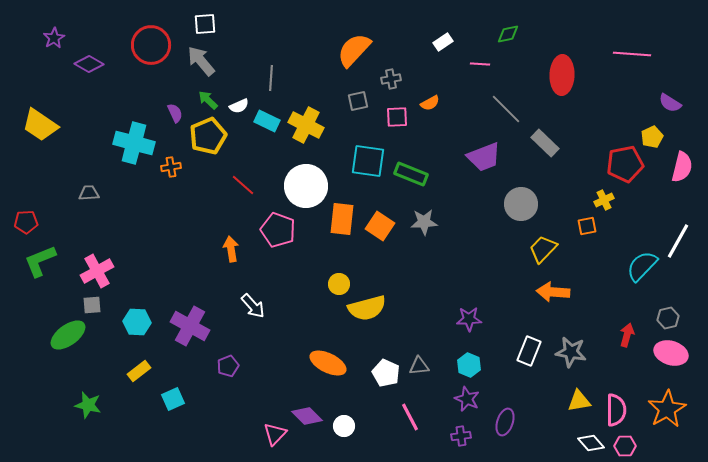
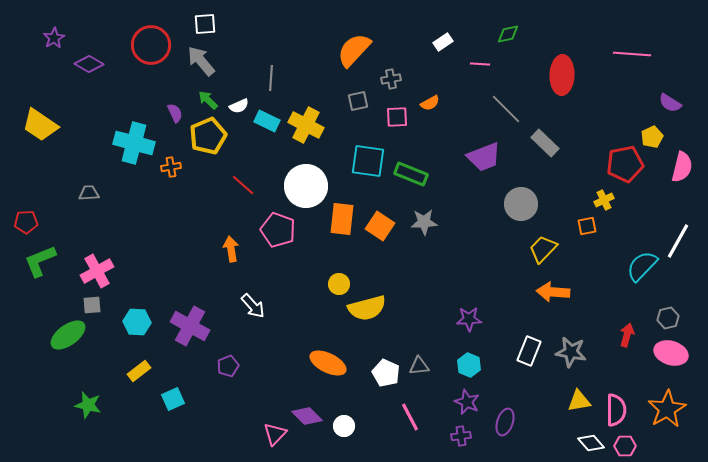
purple star at (467, 399): moved 3 px down
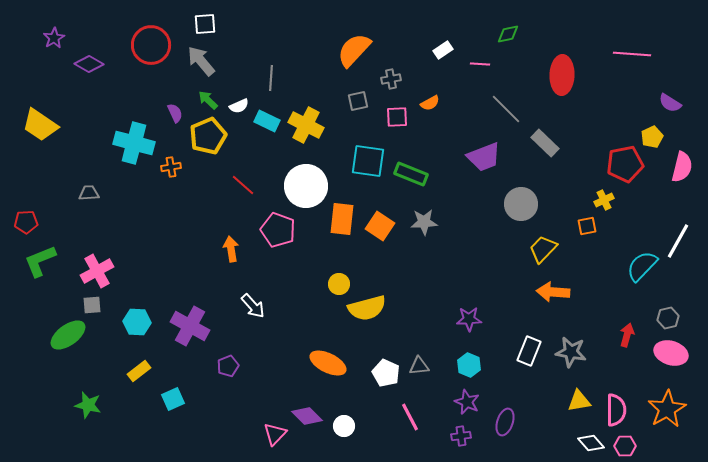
white rectangle at (443, 42): moved 8 px down
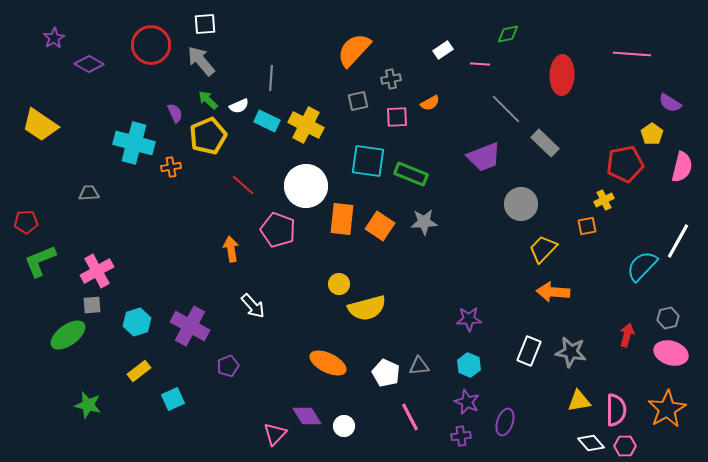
yellow pentagon at (652, 137): moved 3 px up; rotated 10 degrees counterclockwise
cyan hexagon at (137, 322): rotated 20 degrees counterclockwise
purple diamond at (307, 416): rotated 12 degrees clockwise
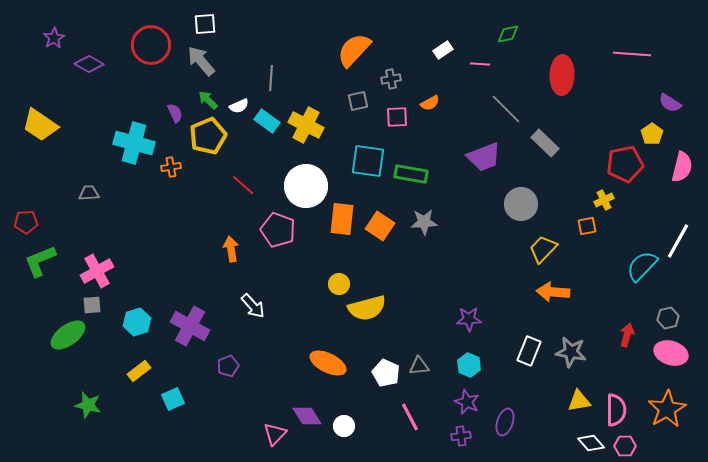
cyan rectangle at (267, 121): rotated 10 degrees clockwise
green rectangle at (411, 174): rotated 12 degrees counterclockwise
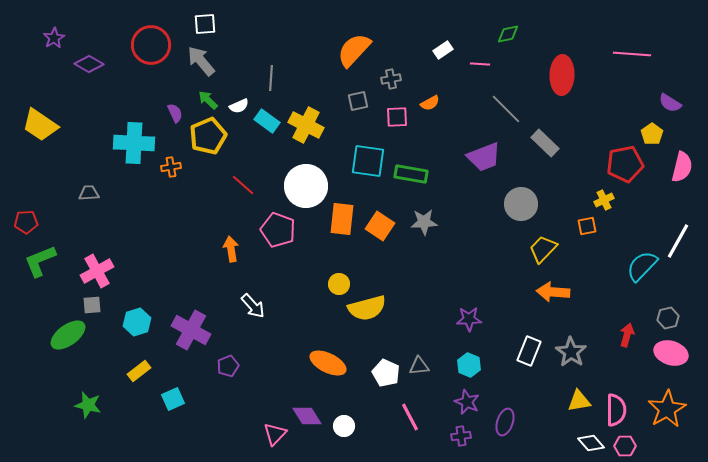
cyan cross at (134, 143): rotated 12 degrees counterclockwise
purple cross at (190, 326): moved 1 px right, 4 px down
gray star at (571, 352): rotated 24 degrees clockwise
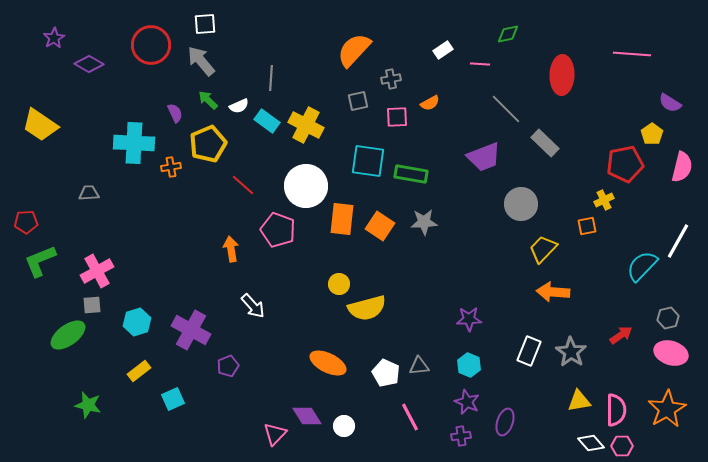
yellow pentagon at (208, 136): moved 8 px down
red arrow at (627, 335): moved 6 px left; rotated 40 degrees clockwise
pink hexagon at (625, 446): moved 3 px left
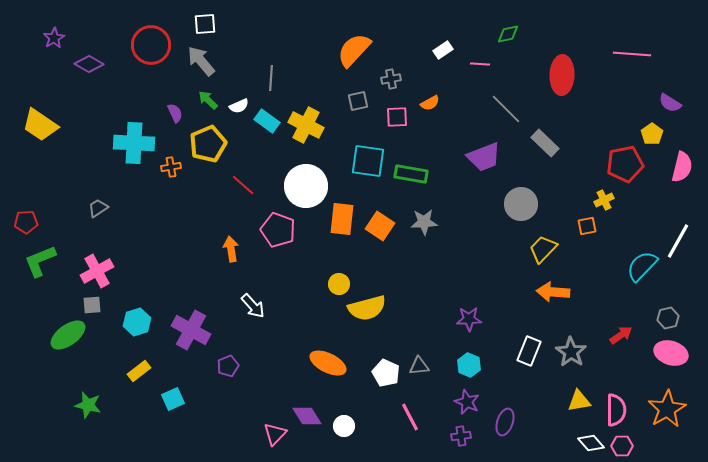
gray trapezoid at (89, 193): moved 9 px right, 15 px down; rotated 30 degrees counterclockwise
